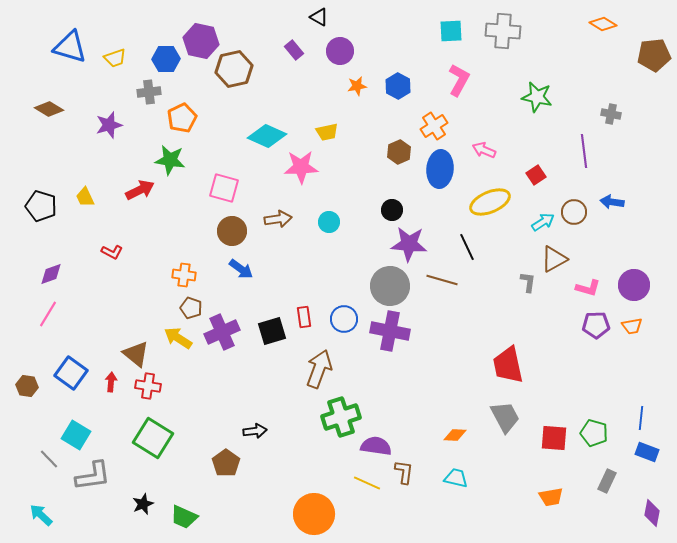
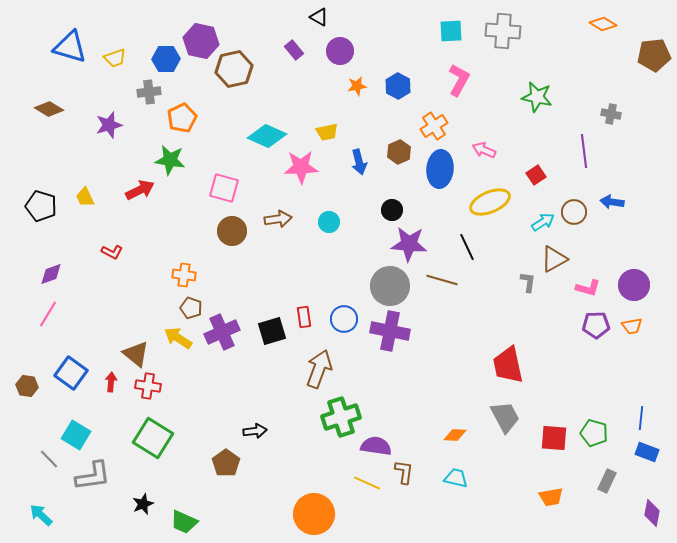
blue arrow at (241, 269): moved 118 px right, 107 px up; rotated 40 degrees clockwise
green trapezoid at (184, 517): moved 5 px down
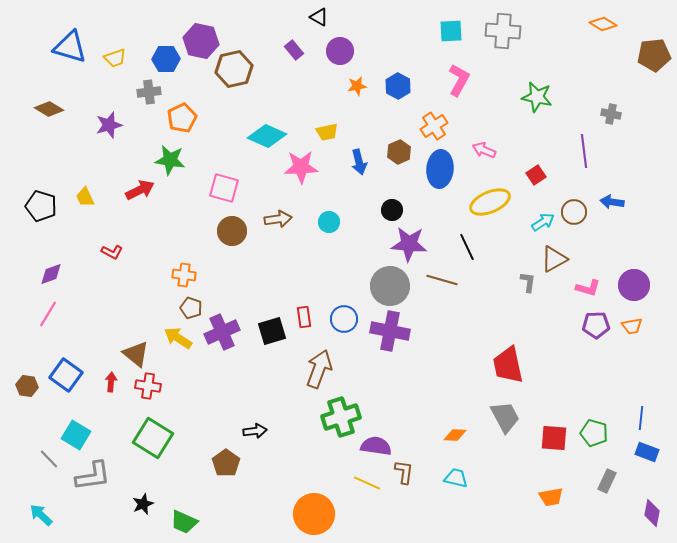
blue square at (71, 373): moved 5 px left, 2 px down
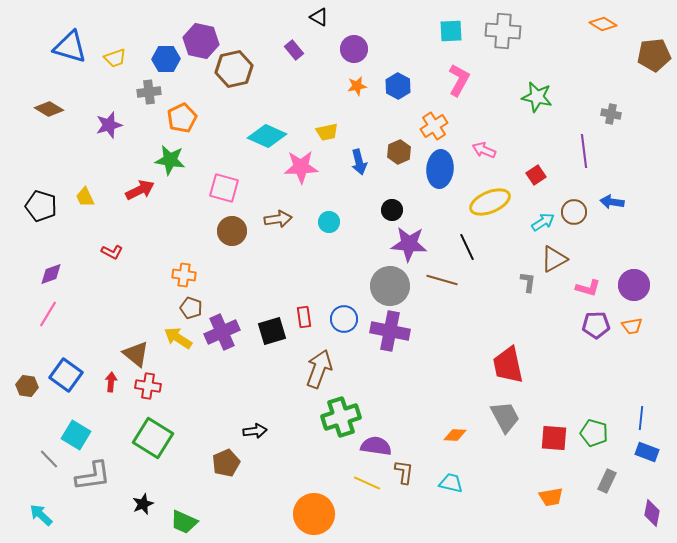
purple circle at (340, 51): moved 14 px right, 2 px up
brown pentagon at (226, 463): rotated 12 degrees clockwise
cyan trapezoid at (456, 478): moved 5 px left, 5 px down
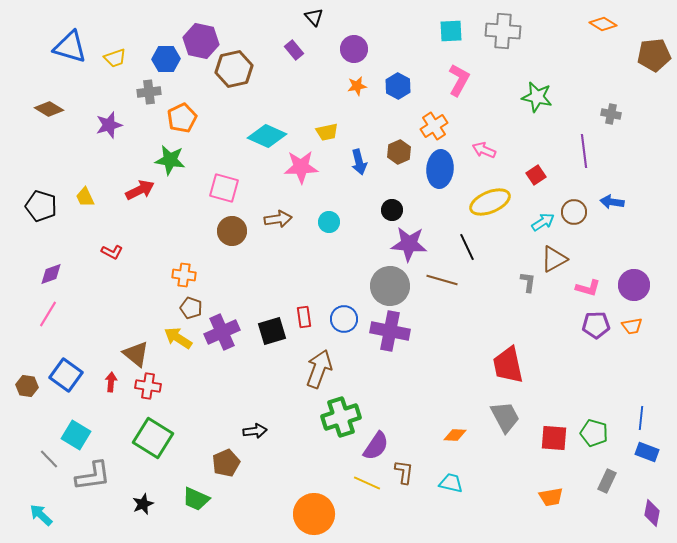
black triangle at (319, 17): moved 5 px left; rotated 18 degrees clockwise
purple semicircle at (376, 446): rotated 116 degrees clockwise
green trapezoid at (184, 522): moved 12 px right, 23 px up
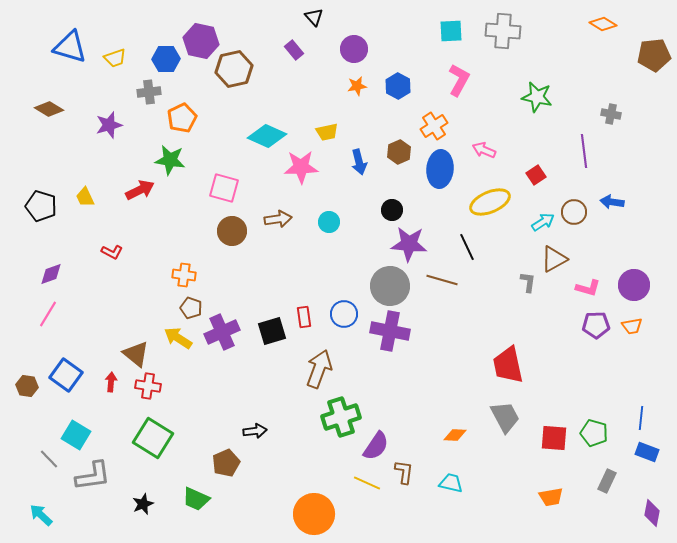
blue circle at (344, 319): moved 5 px up
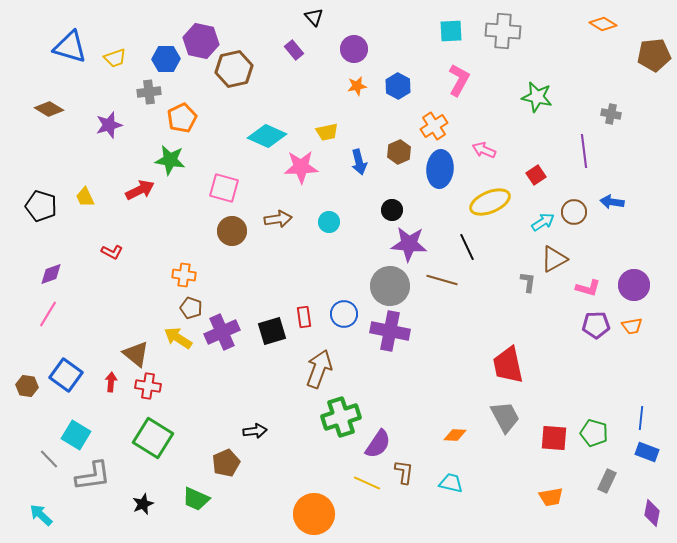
purple semicircle at (376, 446): moved 2 px right, 2 px up
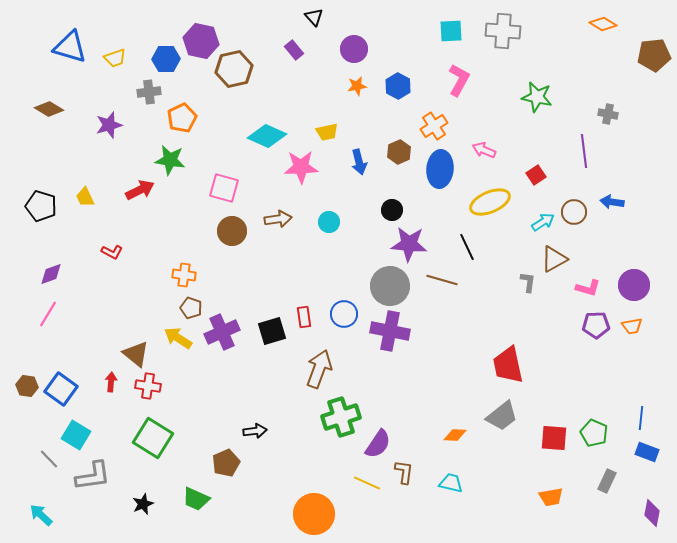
gray cross at (611, 114): moved 3 px left
blue square at (66, 375): moved 5 px left, 14 px down
gray trapezoid at (505, 417): moved 3 px left, 1 px up; rotated 80 degrees clockwise
green pentagon at (594, 433): rotated 8 degrees clockwise
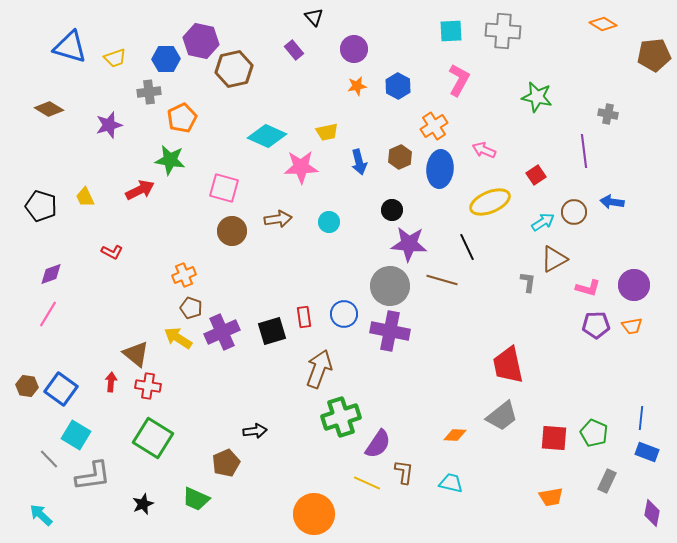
brown hexagon at (399, 152): moved 1 px right, 5 px down
orange cross at (184, 275): rotated 30 degrees counterclockwise
